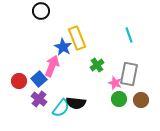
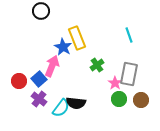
pink star: rotated 16 degrees clockwise
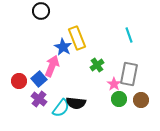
pink star: moved 1 px left, 1 px down
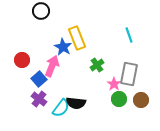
red circle: moved 3 px right, 21 px up
